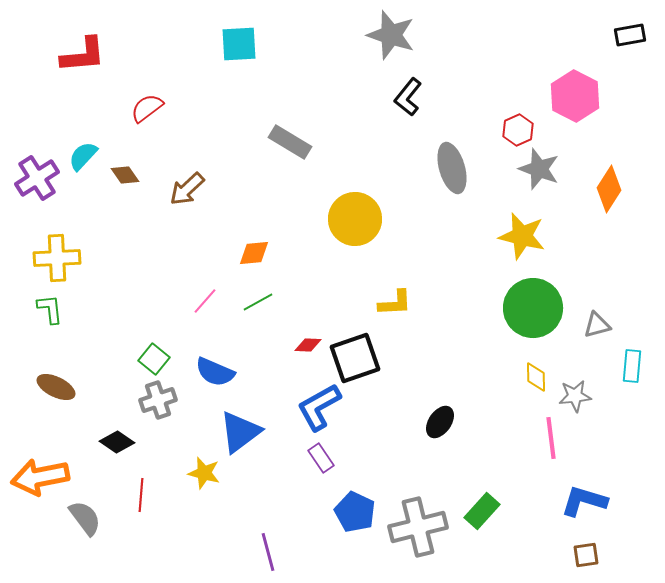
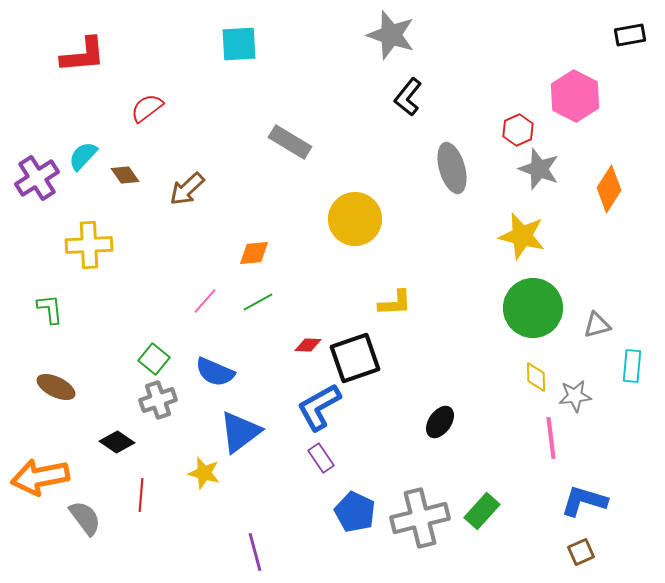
yellow cross at (57, 258): moved 32 px right, 13 px up
gray cross at (418, 527): moved 2 px right, 9 px up
purple line at (268, 552): moved 13 px left
brown square at (586, 555): moved 5 px left, 3 px up; rotated 16 degrees counterclockwise
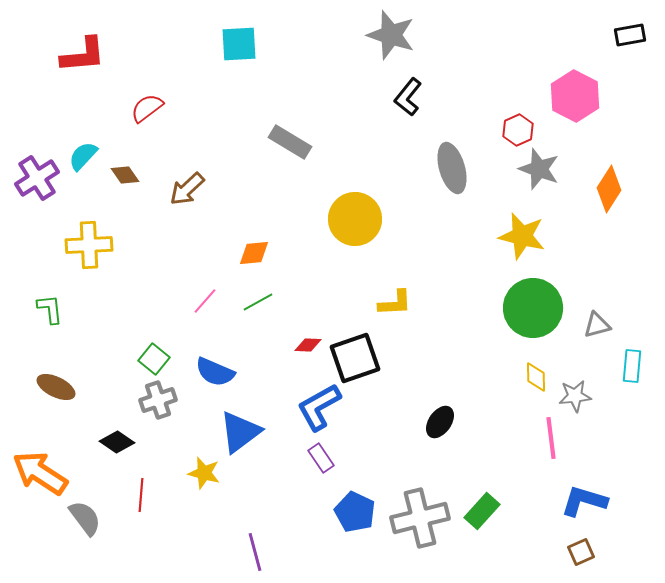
orange arrow at (40, 477): moved 4 px up; rotated 44 degrees clockwise
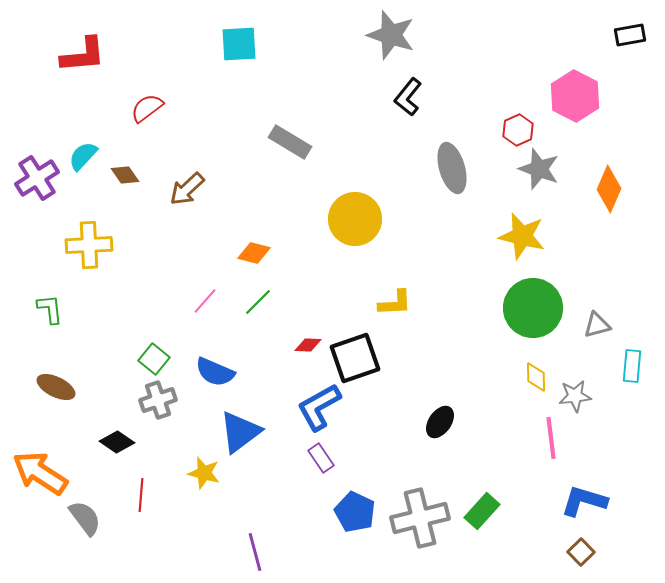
orange diamond at (609, 189): rotated 9 degrees counterclockwise
orange diamond at (254, 253): rotated 20 degrees clockwise
green line at (258, 302): rotated 16 degrees counterclockwise
brown square at (581, 552): rotated 20 degrees counterclockwise
